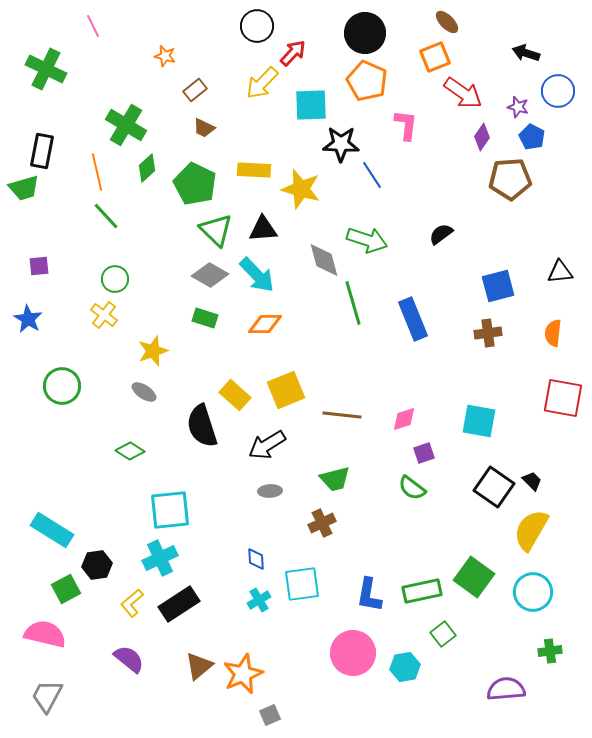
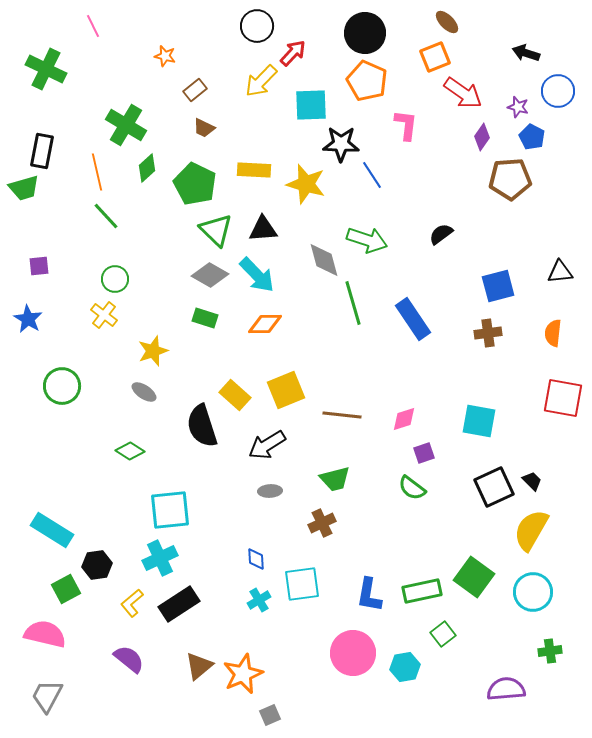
yellow arrow at (262, 83): moved 1 px left, 2 px up
yellow star at (301, 189): moved 5 px right, 5 px up
blue rectangle at (413, 319): rotated 12 degrees counterclockwise
black square at (494, 487): rotated 30 degrees clockwise
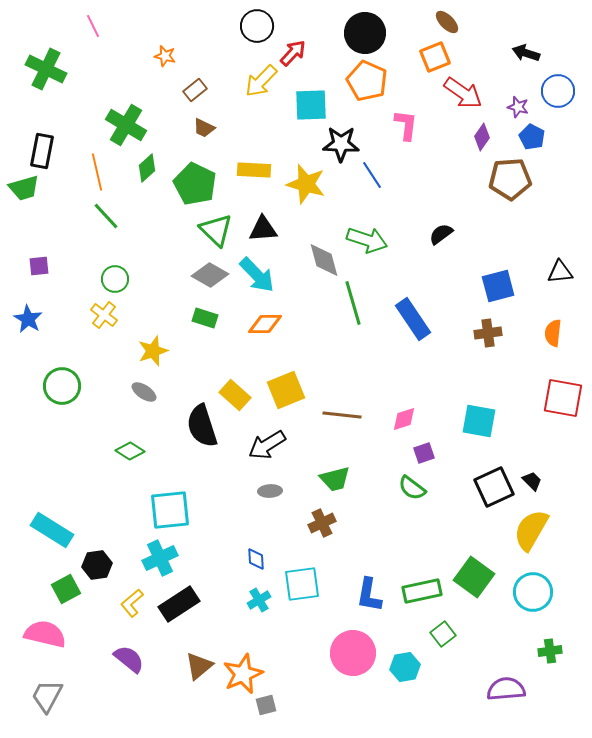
gray square at (270, 715): moved 4 px left, 10 px up; rotated 10 degrees clockwise
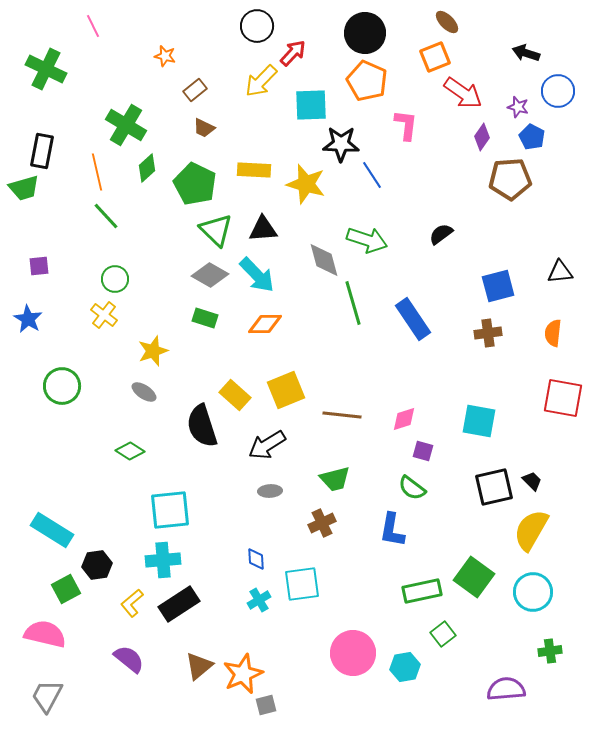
purple square at (424, 453): moved 1 px left, 2 px up; rotated 35 degrees clockwise
black square at (494, 487): rotated 12 degrees clockwise
cyan cross at (160, 558): moved 3 px right, 2 px down; rotated 20 degrees clockwise
blue L-shape at (369, 595): moved 23 px right, 65 px up
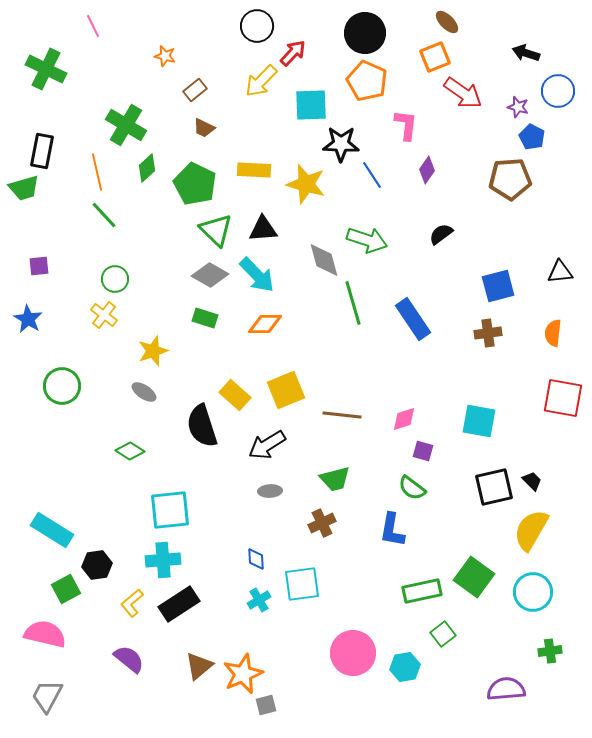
purple diamond at (482, 137): moved 55 px left, 33 px down
green line at (106, 216): moved 2 px left, 1 px up
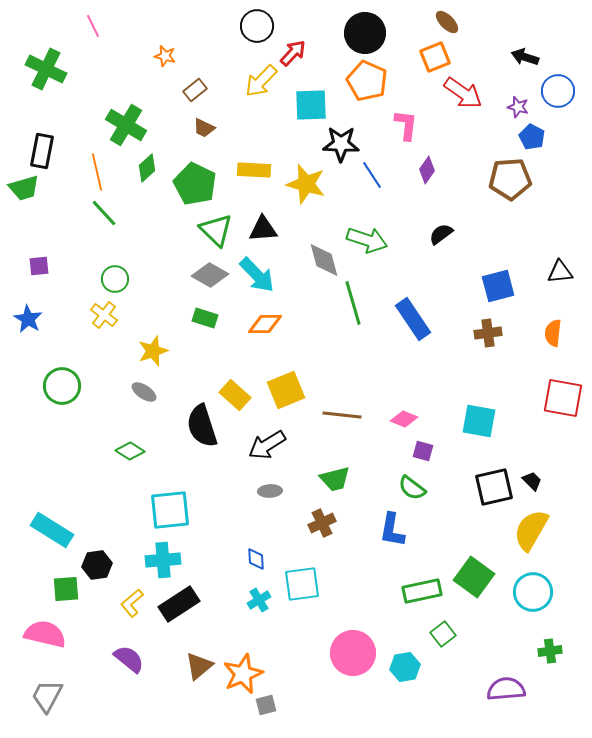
black arrow at (526, 53): moved 1 px left, 4 px down
green line at (104, 215): moved 2 px up
pink diamond at (404, 419): rotated 40 degrees clockwise
green square at (66, 589): rotated 24 degrees clockwise
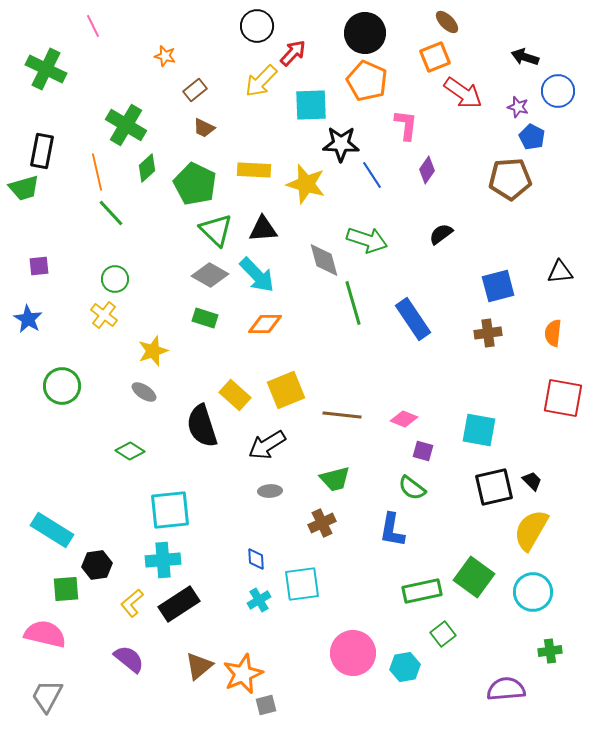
green line at (104, 213): moved 7 px right
cyan square at (479, 421): moved 9 px down
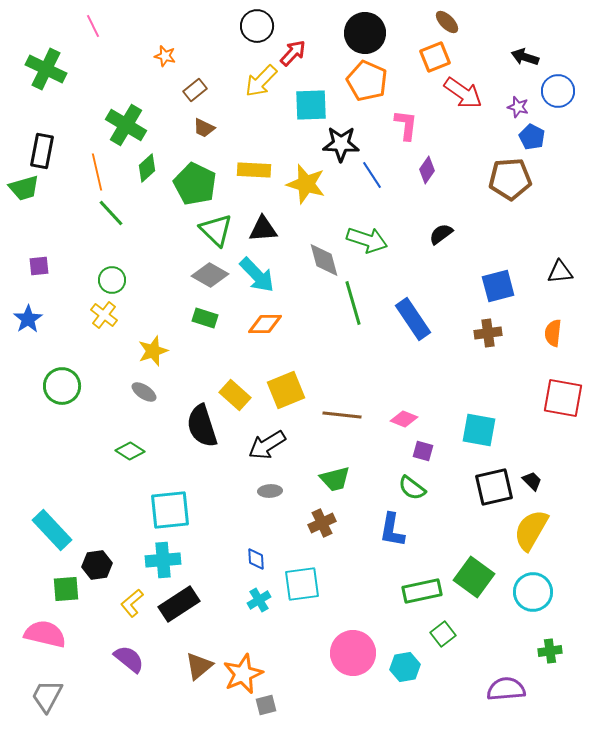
green circle at (115, 279): moved 3 px left, 1 px down
blue star at (28, 319): rotated 8 degrees clockwise
cyan rectangle at (52, 530): rotated 15 degrees clockwise
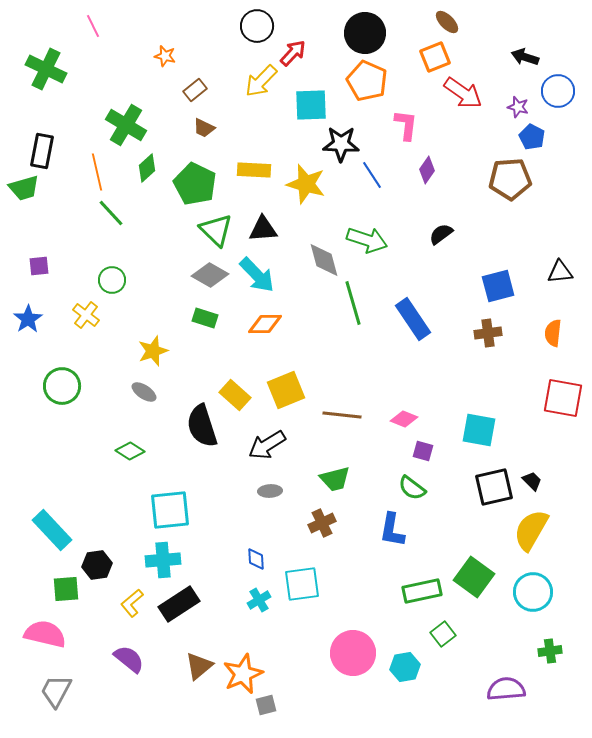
yellow cross at (104, 315): moved 18 px left
gray trapezoid at (47, 696): moved 9 px right, 5 px up
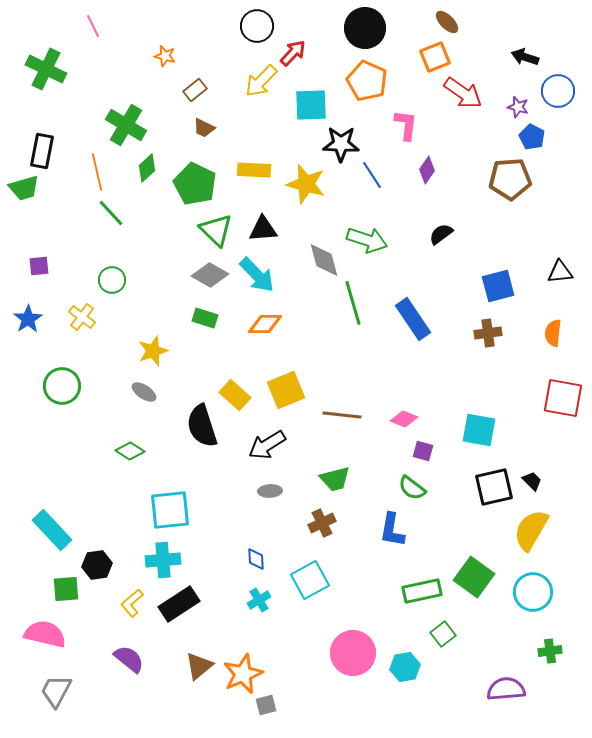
black circle at (365, 33): moved 5 px up
yellow cross at (86, 315): moved 4 px left, 2 px down
cyan square at (302, 584): moved 8 px right, 4 px up; rotated 21 degrees counterclockwise
